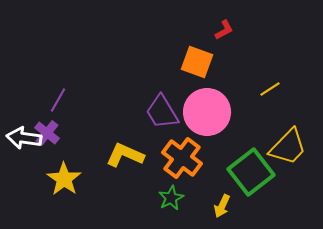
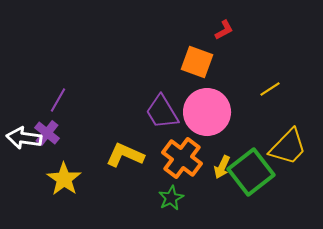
yellow arrow: moved 39 px up
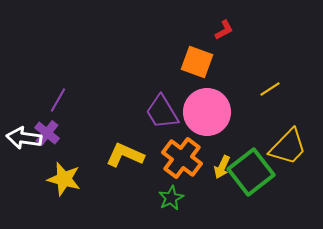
yellow star: rotated 20 degrees counterclockwise
